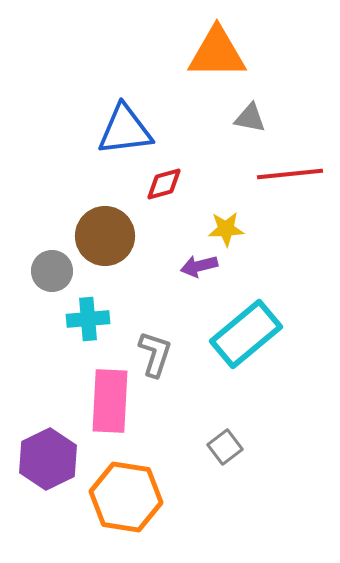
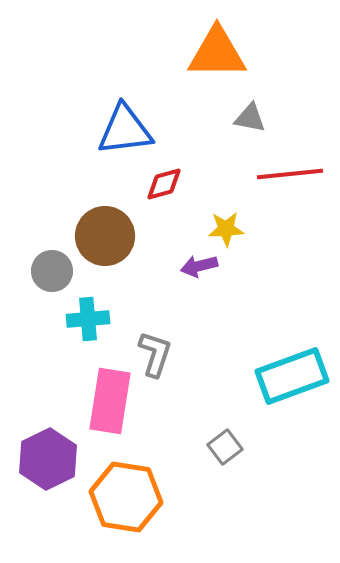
cyan rectangle: moved 46 px right, 42 px down; rotated 20 degrees clockwise
pink rectangle: rotated 6 degrees clockwise
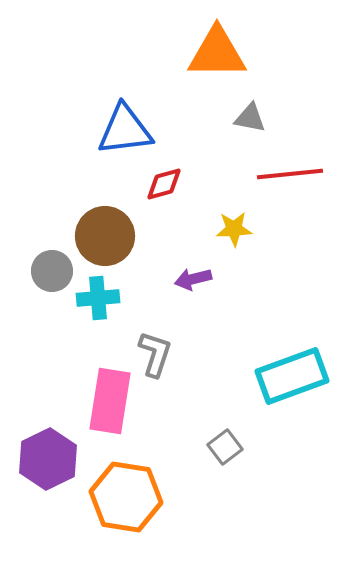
yellow star: moved 8 px right
purple arrow: moved 6 px left, 13 px down
cyan cross: moved 10 px right, 21 px up
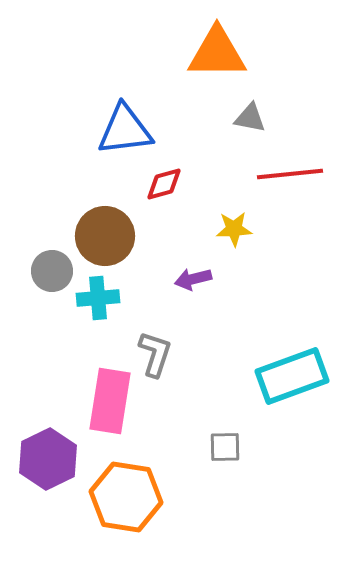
gray square: rotated 36 degrees clockwise
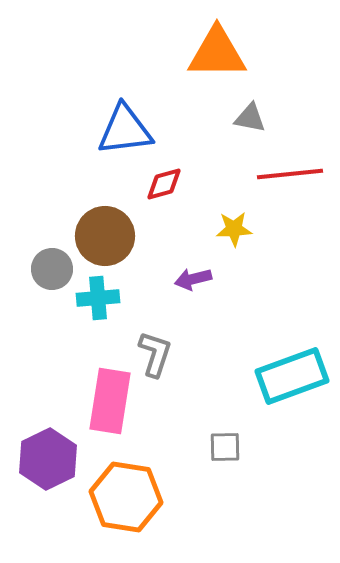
gray circle: moved 2 px up
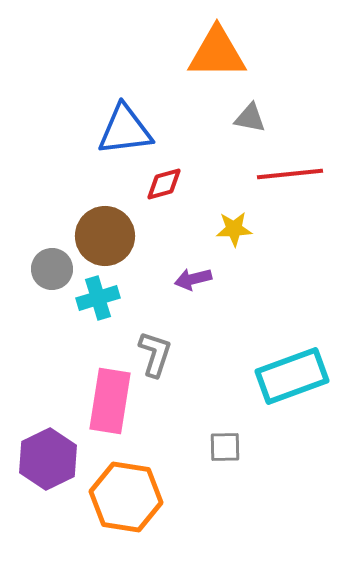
cyan cross: rotated 12 degrees counterclockwise
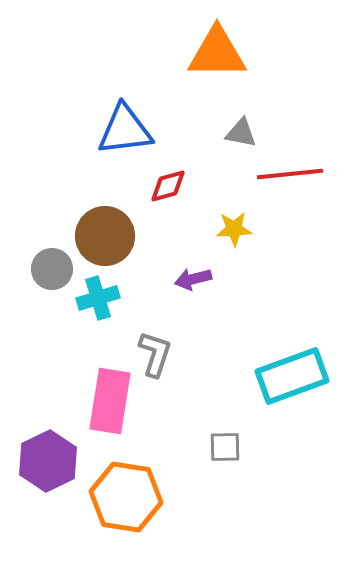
gray triangle: moved 9 px left, 15 px down
red diamond: moved 4 px right, 2 px down
purple hexagon: moved 2 px down
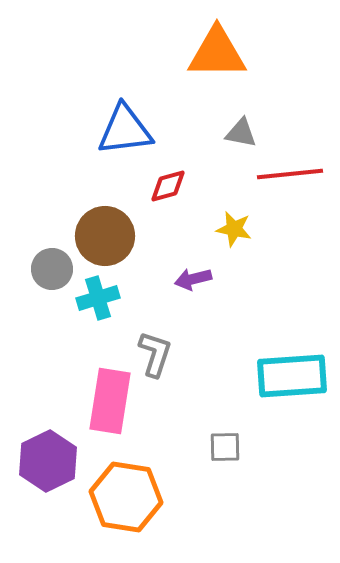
yellow star: rotated 15 degrees clockwise
cyan rectangle: rotated 16 degrees clockwise
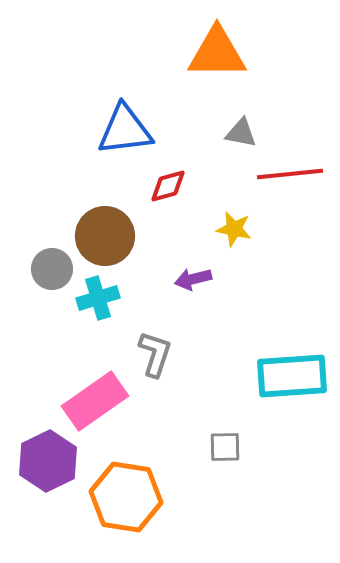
pink rectangle: moved 15 px left; rotated 46 degrees clockwise
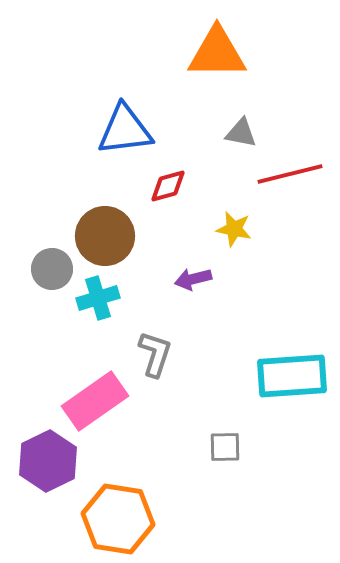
red line: rotated 8 degrees counterclockwise
orange hexagon: moved 8 px left, 22 px down
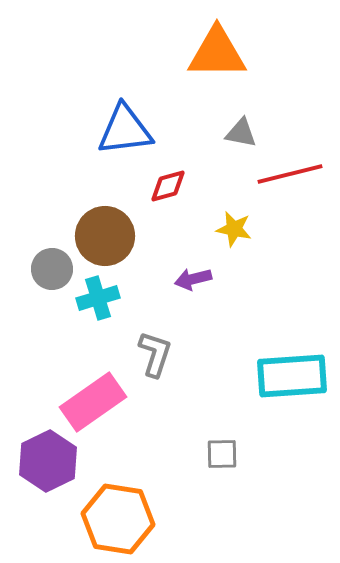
pink rectangle: moved 2 px left, 1 px down
gray square: moved 3 px left, 7 px down
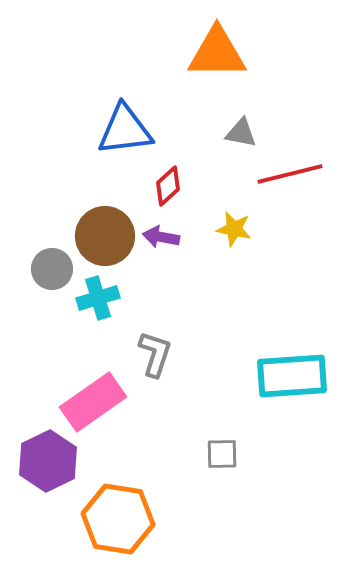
red diamond: rotated 27 degrees counterclockwise
purple arrow: moved 32 px left, 42 px up; rotated 24 degrees clockwise
